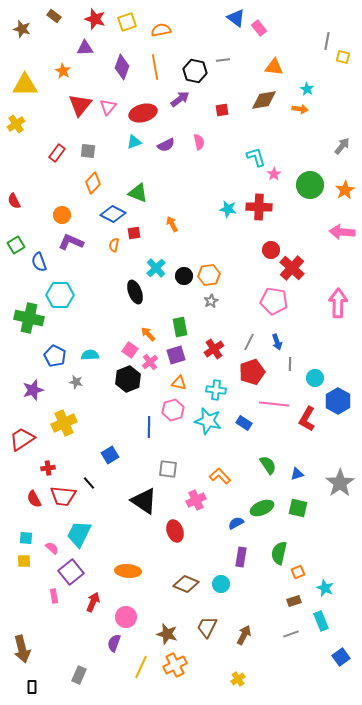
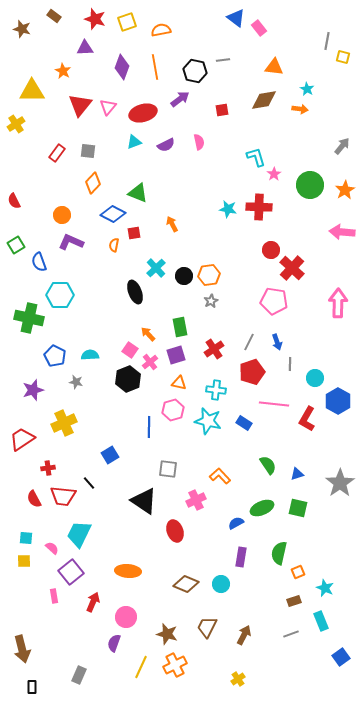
yellow triangle at (25, 85): moved 7 px right, 6 px down
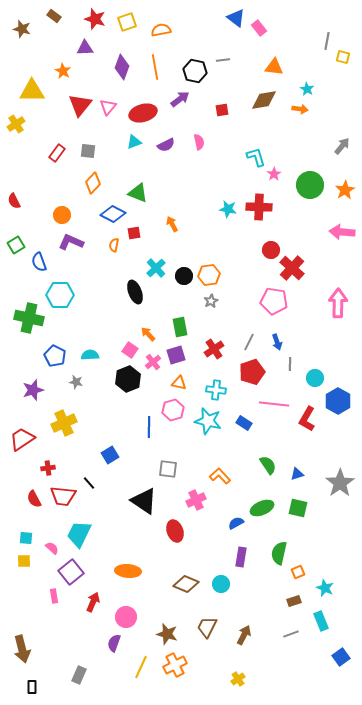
pink cross at (150, 362): moved 3 px right
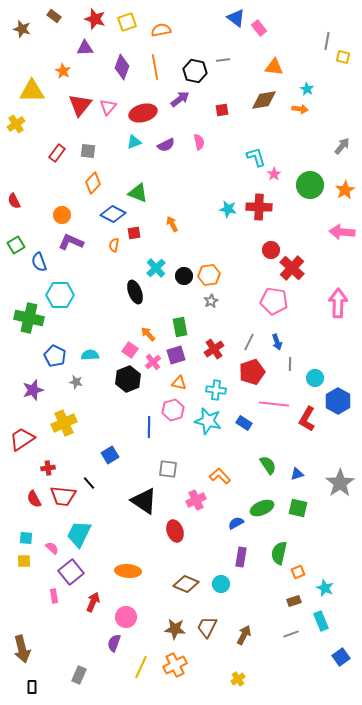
brown star at (167, 634): moved 8 px right, 5 px up; rotated 10 degrees counterclockwise
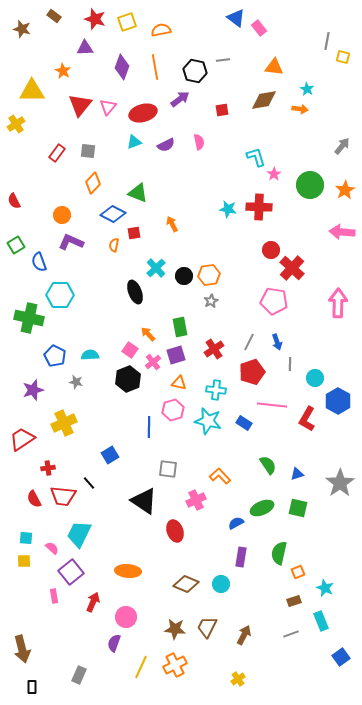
pink line at (274, 404): moved 2 px left, 1 px down
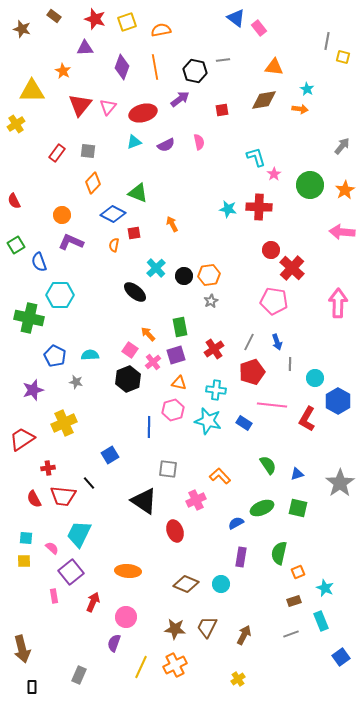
black ellipse at (135, 292): rotated 30 degrees counterclockwise
